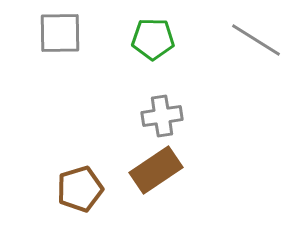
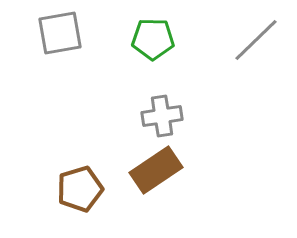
gray square: rotated 9 degrees counterclockwise
gray line: rotated 76 degrees counterclockwise
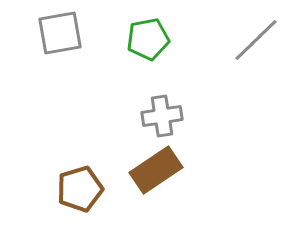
green pentagon: moved 5 px left; rotated 12 degrees counterclockwise
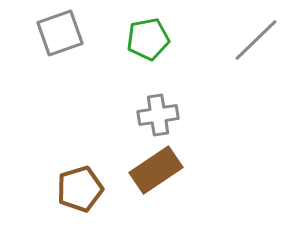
gray square: rotated 9 degrees counterclockwise
gray cross: moved 4 px left, 1 px up
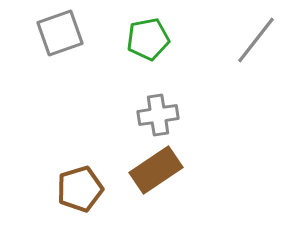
gray line: rotated 8 degrees counterclockwise
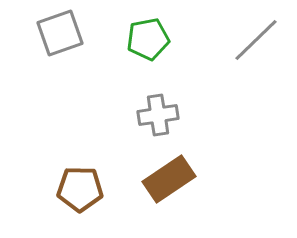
gray line: rotated 8 degrees clockwise
brown rectangle: moved 13 px right, 9 px down
brown pentagon: rotated 18 degrees clockwise
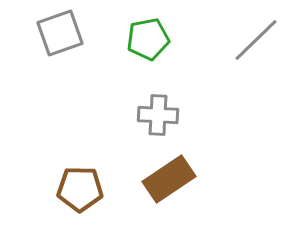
gray cross: rotated 12 degrees clockwise
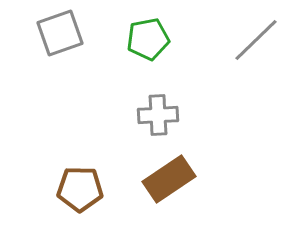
gray cross: rotated 6 degrees counterclockwise
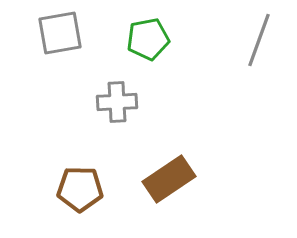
gray square: rotated 9 degrees clockwise
gray line: moved 3 px right; rotated 26 degrees counterclockwise
gray cross: moved 41 px left, 13 px up
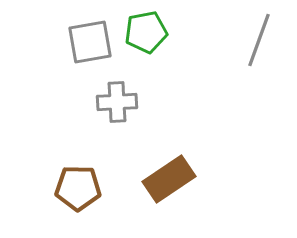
gray square: moved 30 px right, 9 px down
green pentagon: moved 2 px left, 7 px up
brown pentagon: moved 2 px left, 1 px up
